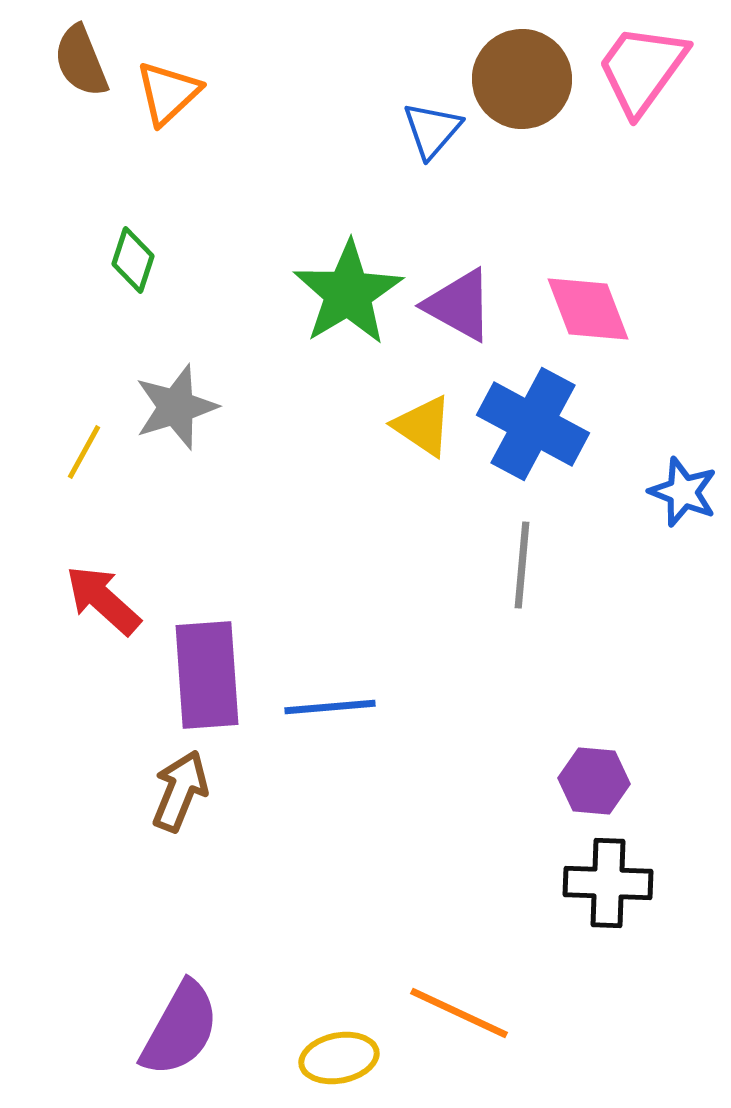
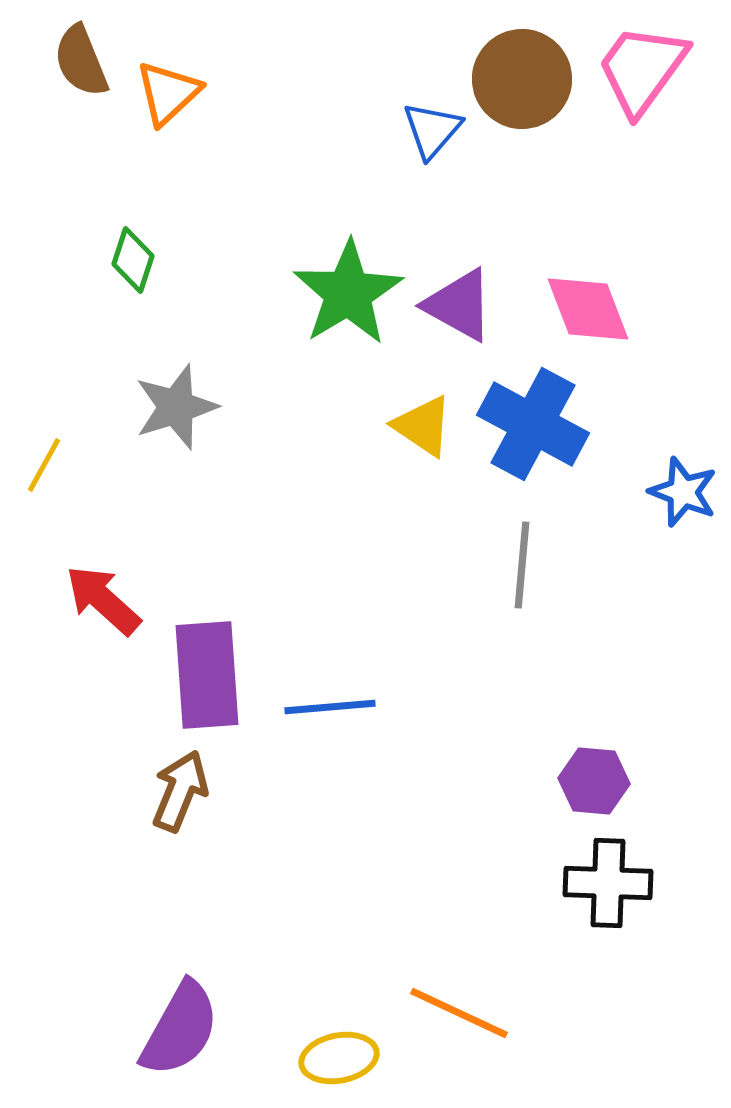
yellow line: moved 40 px left, 13 px down
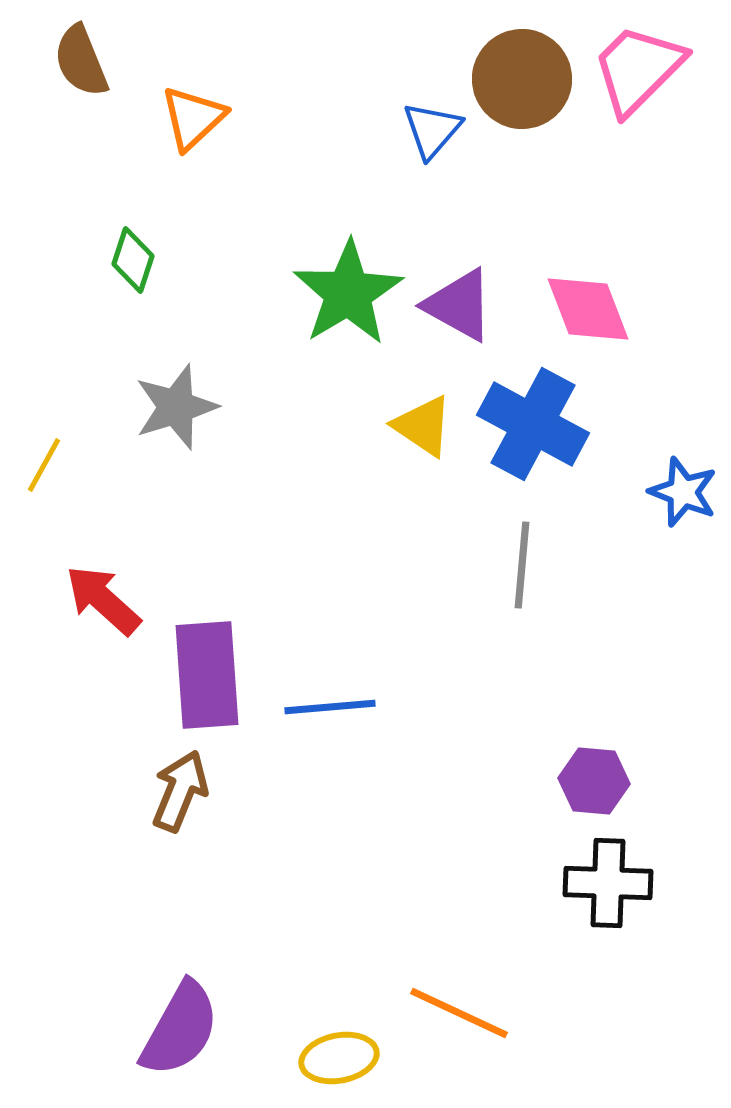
pink trapezoid: moved 4 px left; rotated 9 degrees clockwise
orange triangle: moved 25 px right, 25 px down
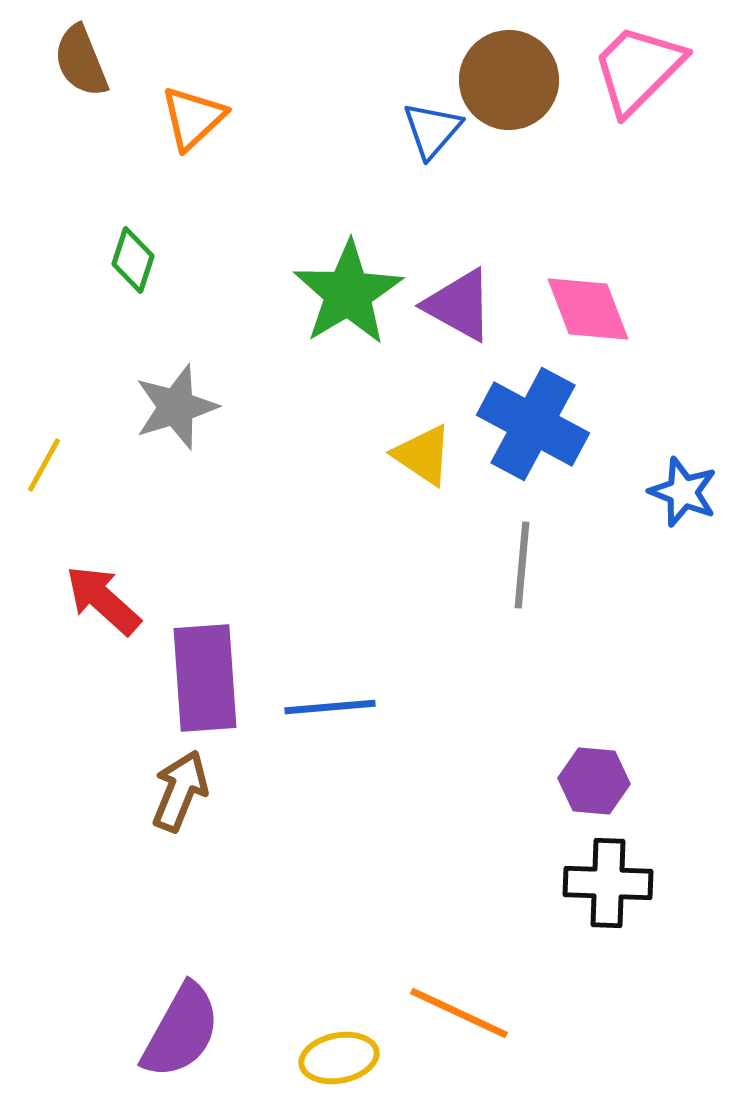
brown circle: moved 13 px left, 1 px down
yellow triangle: moved 29 px down
purple rectangle: moved 2 px left, 3 px down
purple semicircle: moved 1 px right, 2 px down
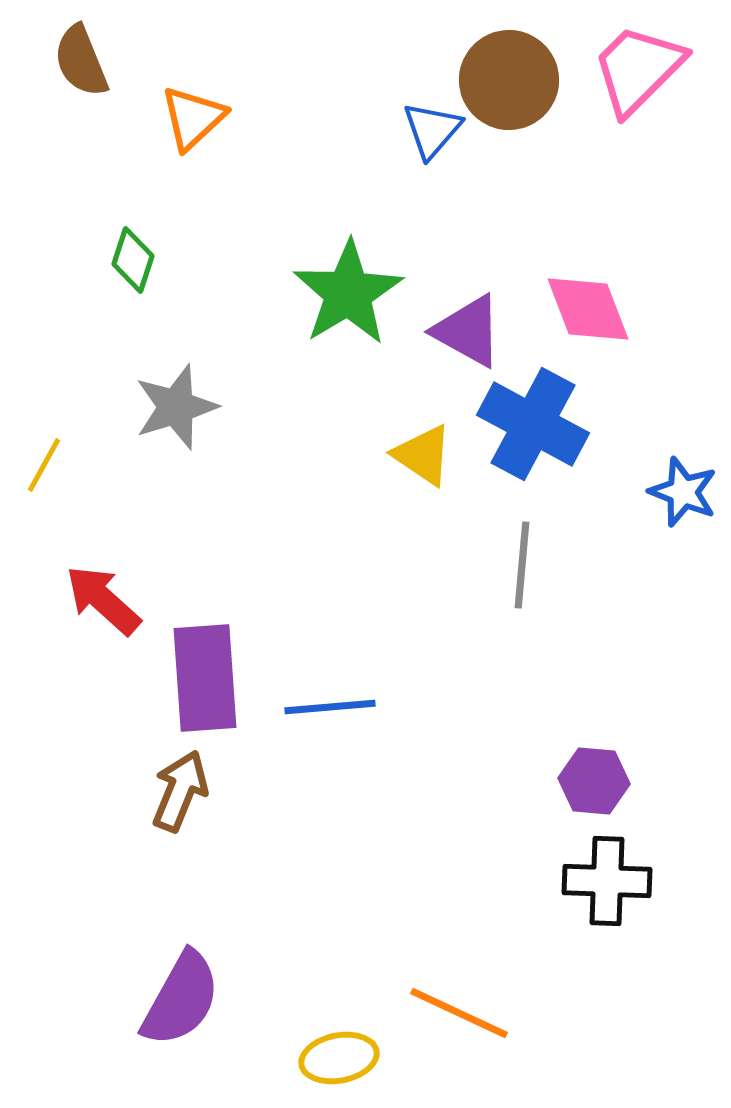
purple triangle: moved 9 px right, 26 px down
black cross: moved 1 px left, 2 px up
purple semicircle: moved 32 px up
